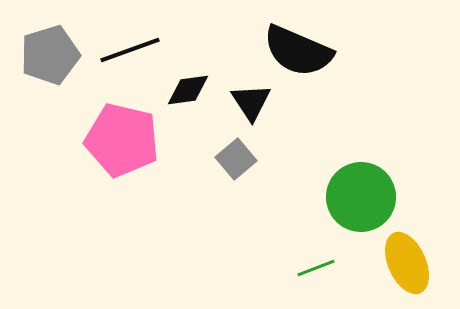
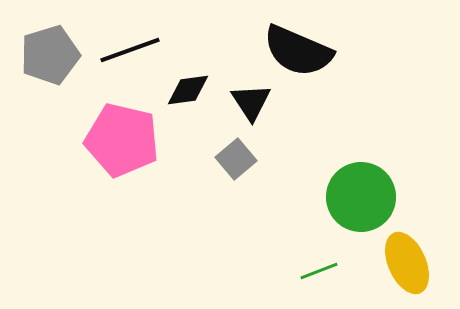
green line: moved 3 px right, 3 px down
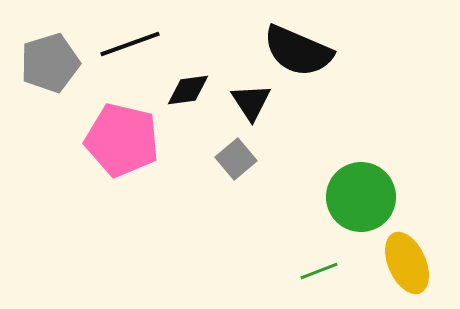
black line: moved 6 px up
gray pentagon: moved 8 px down
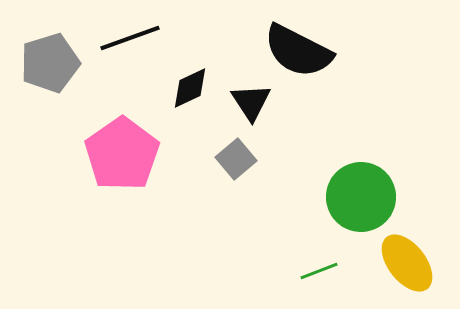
black line: moved 6 px up
black semicircle: rotated 4 degrees clockwise
black diamond: moved 2 px right, 2 px up; rotated 18 degrees counterclockwise
pink pentagon: moved 14 px down; rotated 24 degrees clockwise
yellow ellipse: rotated 14 degrees counterclockwise
